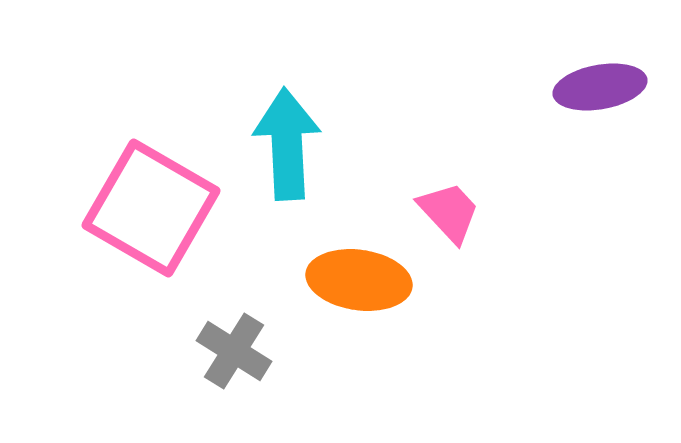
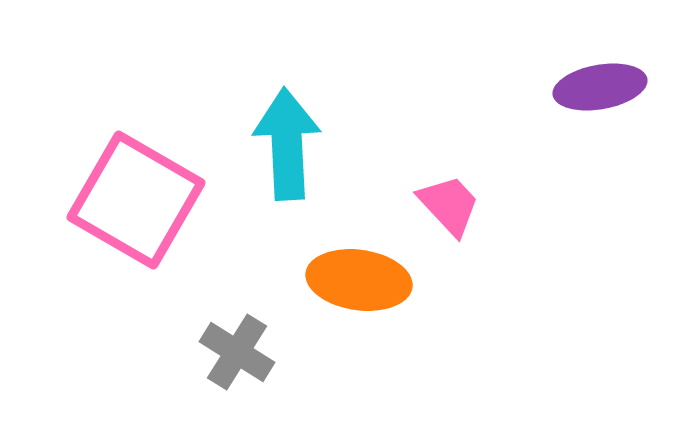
pink square: moved 15 px left, 8 px up
pink trapezoid: moved 7 px up
gray cross: moved 3 px right, 1 px down
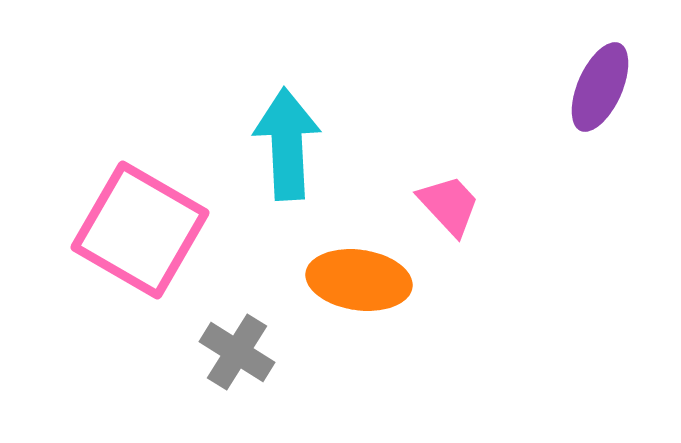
purple ellipse: rotated 56 degrees counterclockwise
pink square: moved 4 px right, 30 px down
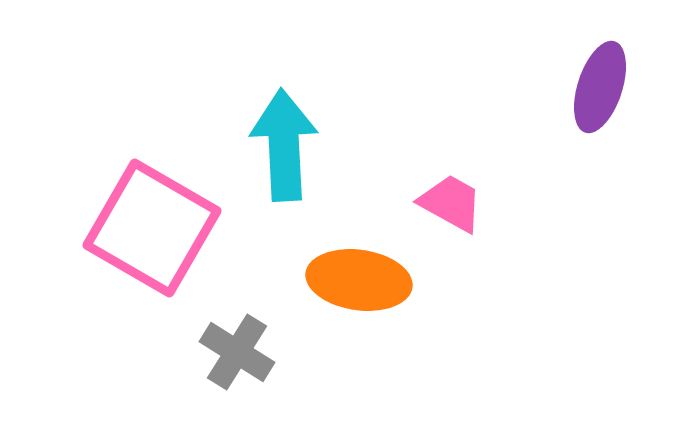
purple ellipse: rotated 6 degrees counterclockwise
cyan arrow: moved 3 px left, 1 px down
pink trapezoid: moved 2 px right, 2 px up; rotated 18 degrees counterclockwise
pink square: moved 12 px right, 2 px up
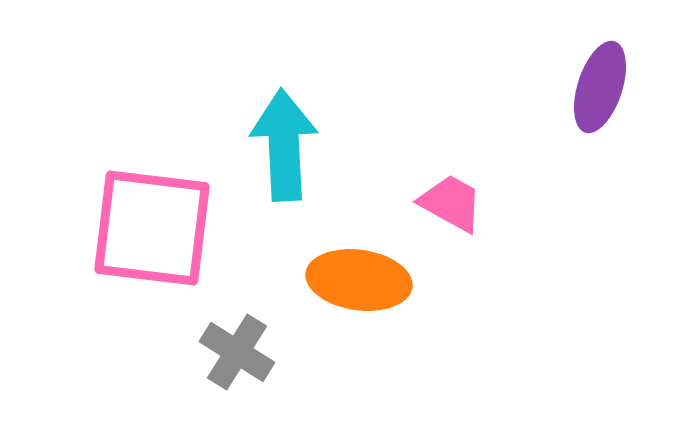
pink square: rotated 23 degrees counterclockwise
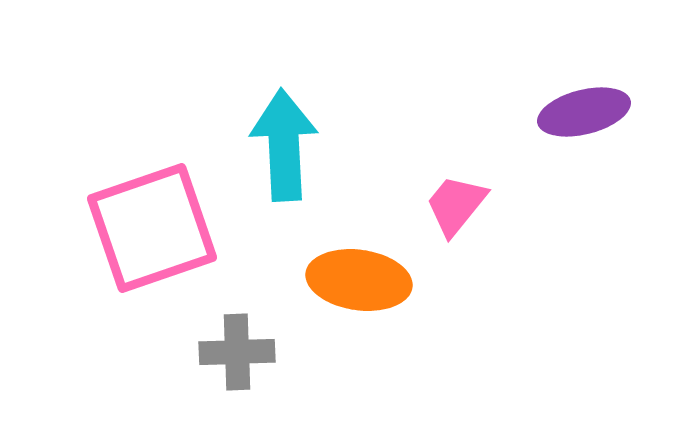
purple ellipse: moved 16 px left, 25 px down; rotated 58 degrees clockwise
pink trapezoid: moved 5 px right, 2 px down; rotated 80 degrees counterclockwise
pink square: rotated 26 degrees counterclockwise
gray cross: rotated 34 degrees counterclockwise
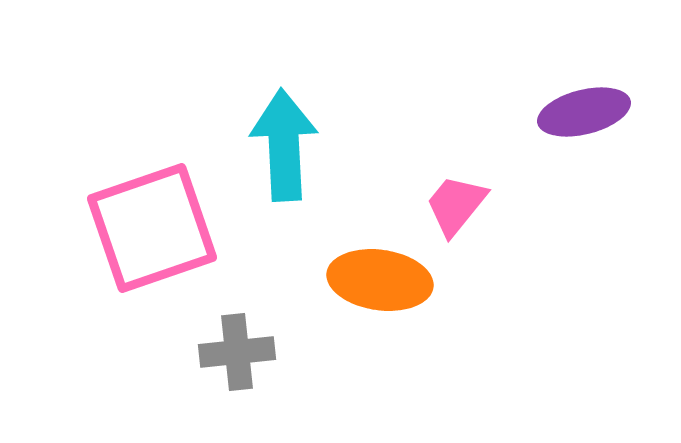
orange ellipse: moved 21 px right
gray cross: rotated 4 degrees counterclockwise
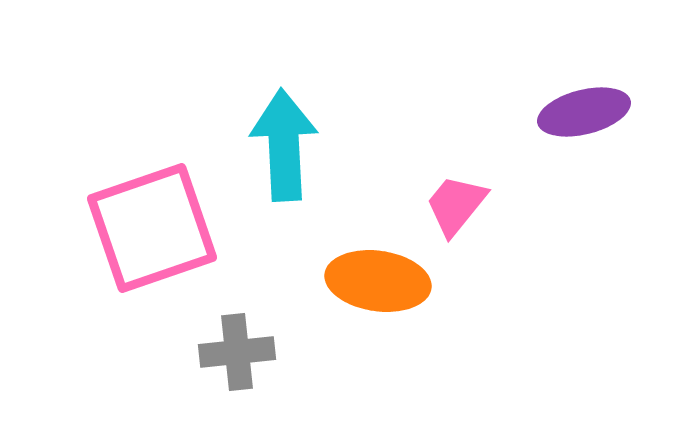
orange ellipse: moved 2 px left, 1 px down
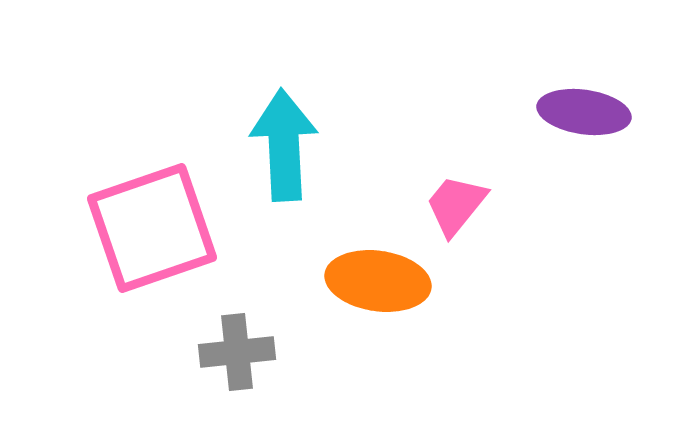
purple ellipse: rotated 22 degrees clockwise
